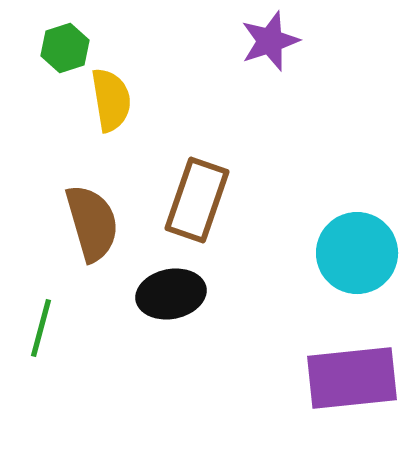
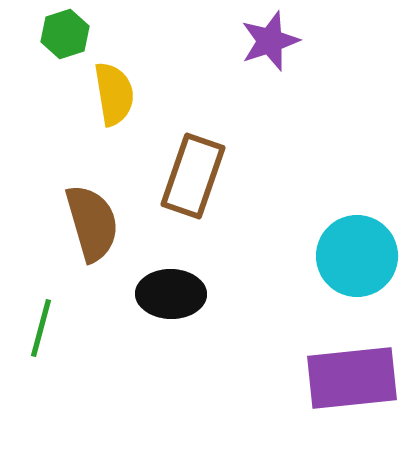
green hexagon: moved 14 px up
yellow semicircle: moved 3 px right, 6 px up
brown rectangle: moved 4 px left, 24 px up
cyan circle: moved 3 px down
black ellipse: rotated 12 degrees clockwise
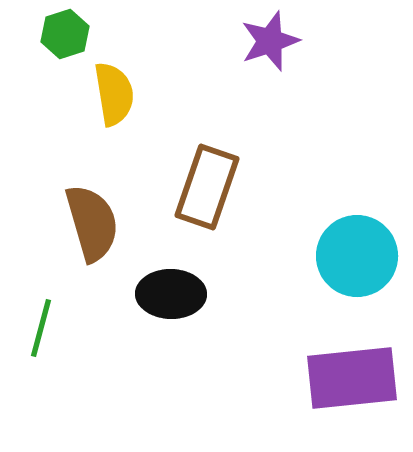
brown rectangle: moved 14 px right, 11 px down
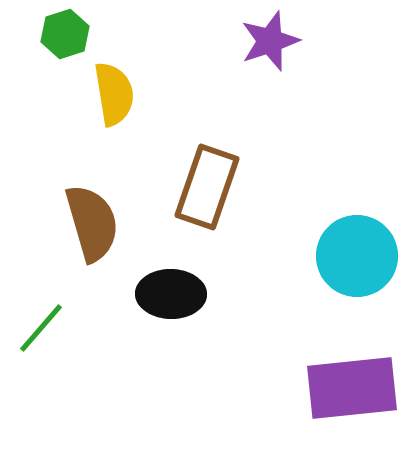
green line: rotated 26 degrees clockwise
purple rectangle: moved 10 px down
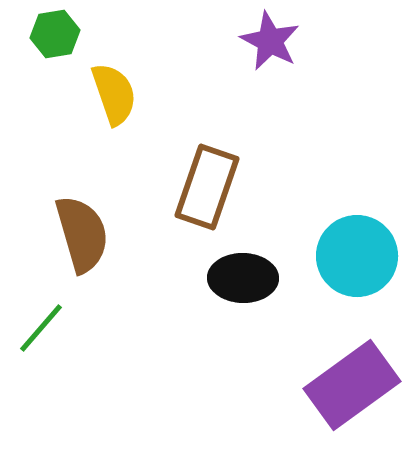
green hexagon: moved 10 px left; rotated 9 degrees clockwise
purple star: rotated 26 degrees counterclockwise
yellow semicircle: rotated 10 degrees counterclockwise
brown semicircle: moved 10 px left, 11 px down
black ellipse: moved 72 px right, 16 px up
purple rectangle: moved 3 px up; rotated 30 degrees counterclockwise
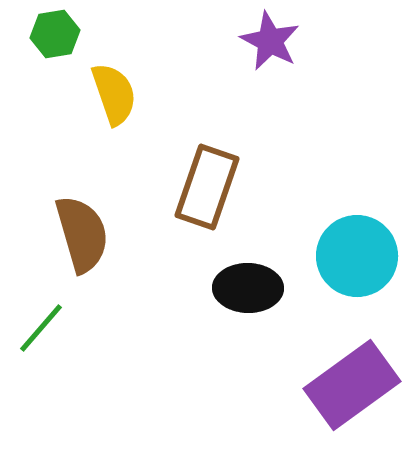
black ellipse: moved 5 px right, 10 px down
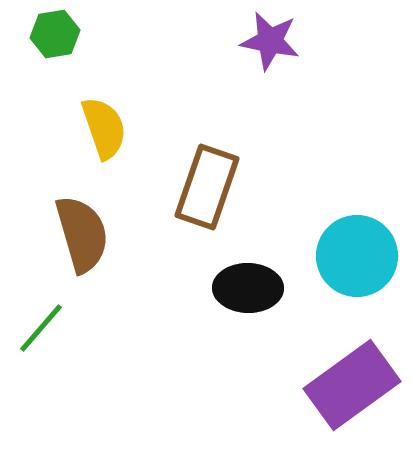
purple star: rotated 16 degrees counterclockwise
yellow semicircle: moved 10 px left, 34 px down
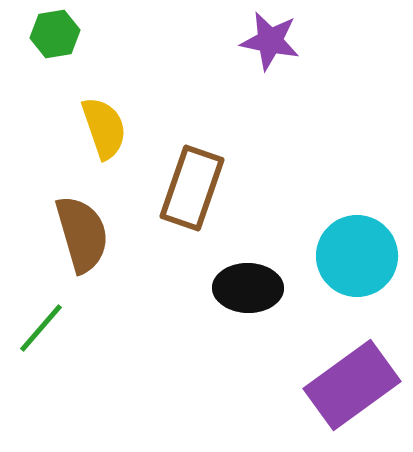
brown rectangle: moved 15 px left, 1 px down
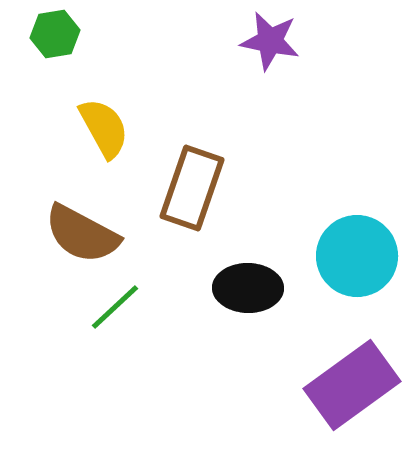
yellow semicircle: rotated 10 degrees counterclockwise
brown semicircle: rotated 134 degrees clockwise
green line: moved 74 px right, 21 px up; rotated 6 degrees clockwise
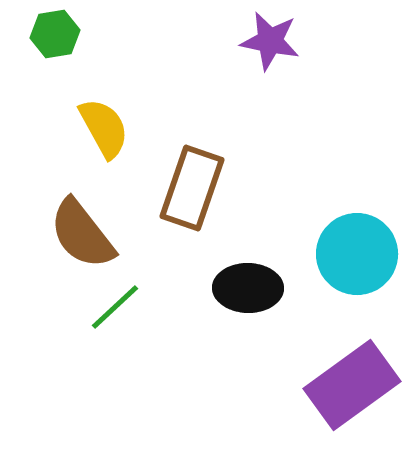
brown semicircle: rotated 24 degrees clockwise
cyan circle: moved 2 px up
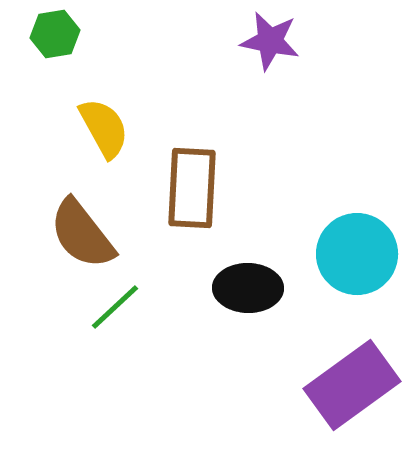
brown rectangle: rotated 16 degrees counterclockwise
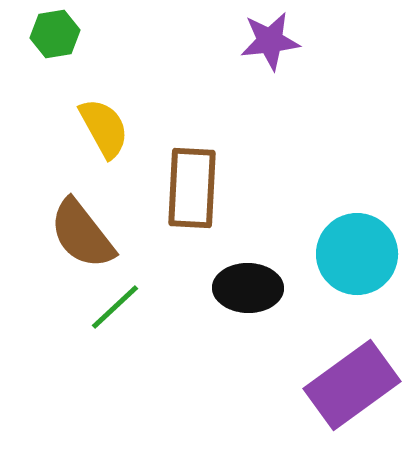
purple star: rotated 18 degrees counterclockwise
